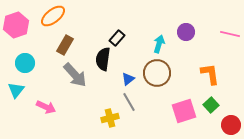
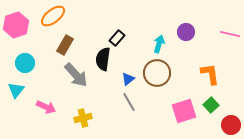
gray arrow: moved 1 px right
yellow cross: moved 27 px left
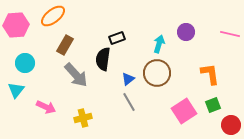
pink hexagon: rotated 15 degrees clockwise
black rectangle: rotated 28 degrees clockwise
green square: moved 2 px right; rotated 21 degrees clockwise
pink square: rotated 15 degrees counterclockwise
